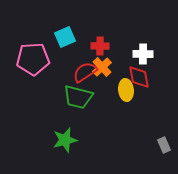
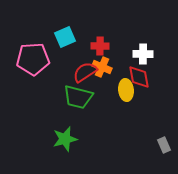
orange cross: rotated 24 degrees counterclockwise
green star: moved 1 px up
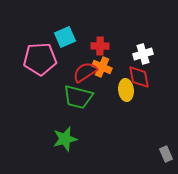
white cross: rotated 18 degrees counterclockwise
pink pentagon: moved 7 px right
gray rectangle: moved 2 px right, 9 px down
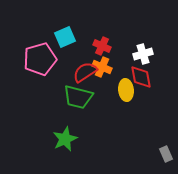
red cross: moved 2 px right; rotated 24 degrees clockwise
pink pentagon: rotated 12 degrees counterclockwise
red diamond: moved 2 px right
green star: rotated 10 degrees counterclockwise
